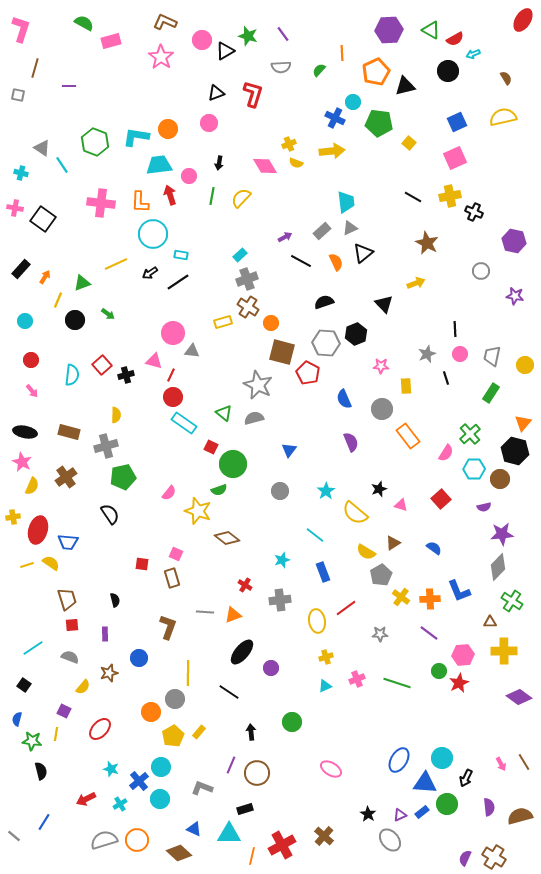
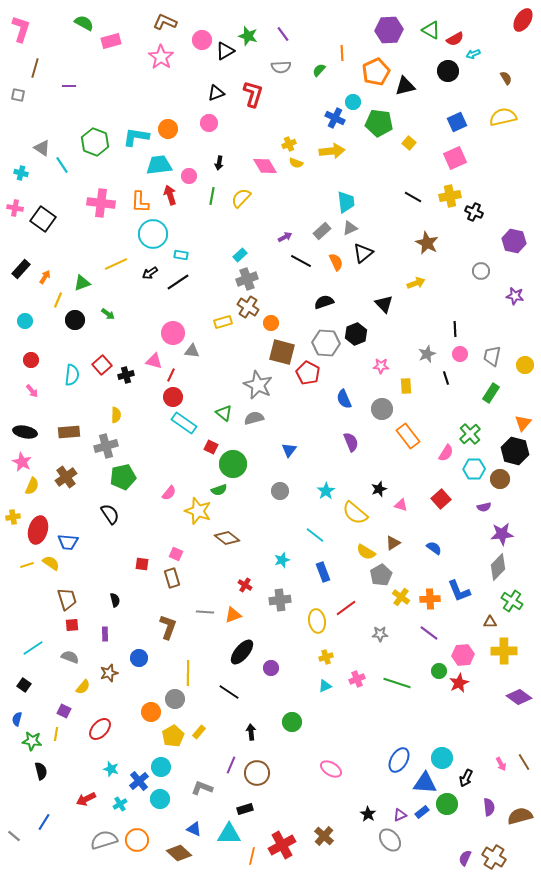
brown rectangle at (69, 432): rotated 20 degrees counterclockwise
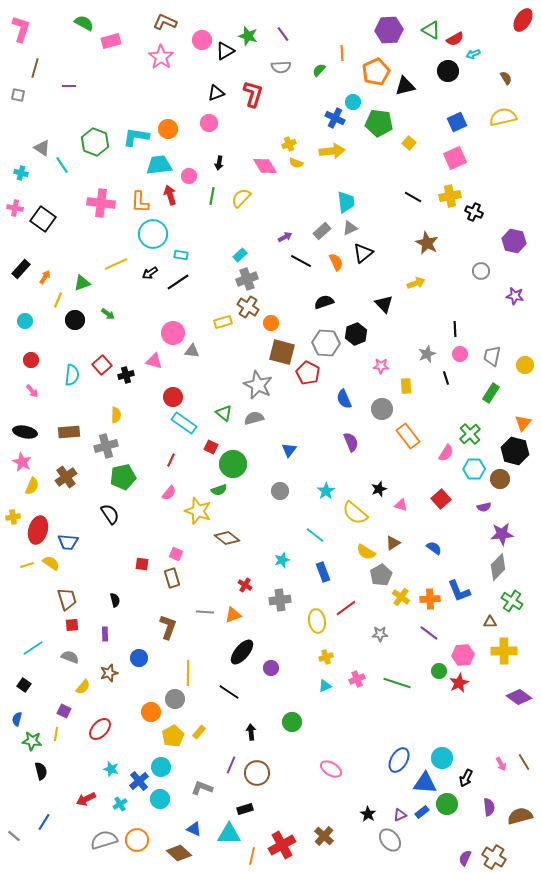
red line at (171, 375): moved 85 px down
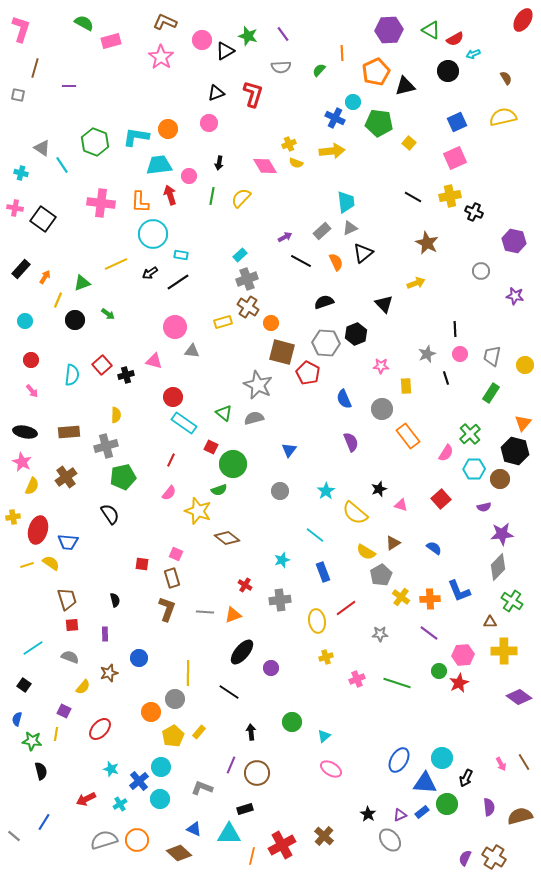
pink circle at (173, 333): moved 2 px right, 6 px up
brown L-shape at (168, 627): moved 1 px left, 18 px up
cyan triangle at (325, 686): moved 1 px left, 50 px down; rotated 16 degrees counterclockwise
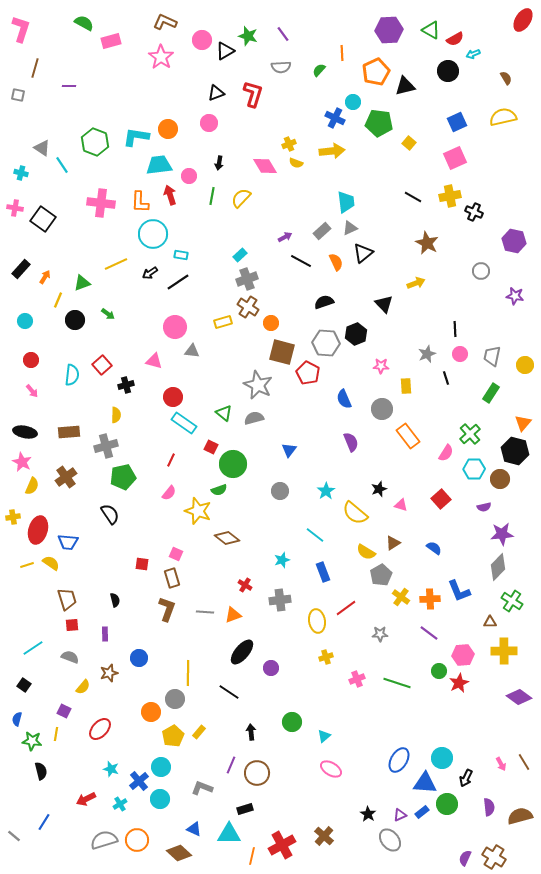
black cross at (126, 375): moved 10 px down
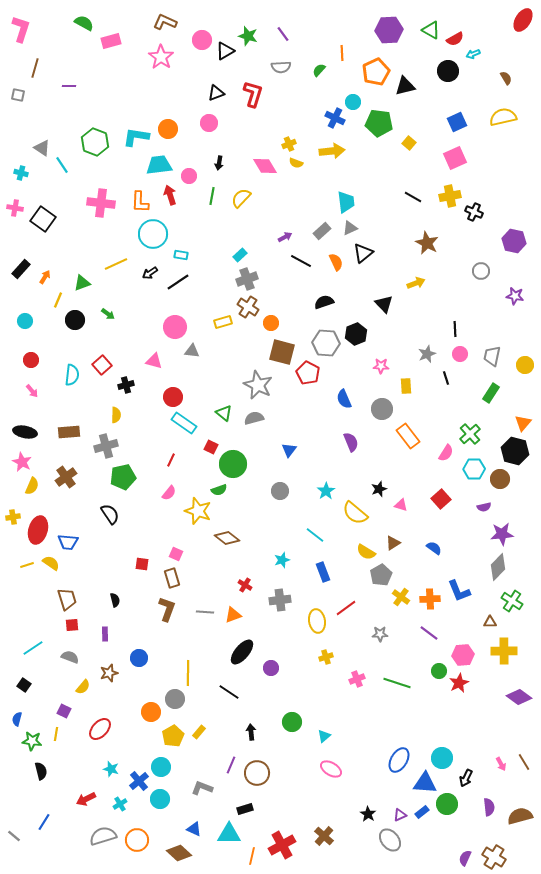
gray semicircle at (104, 840): moved 1 px left, 4 px up
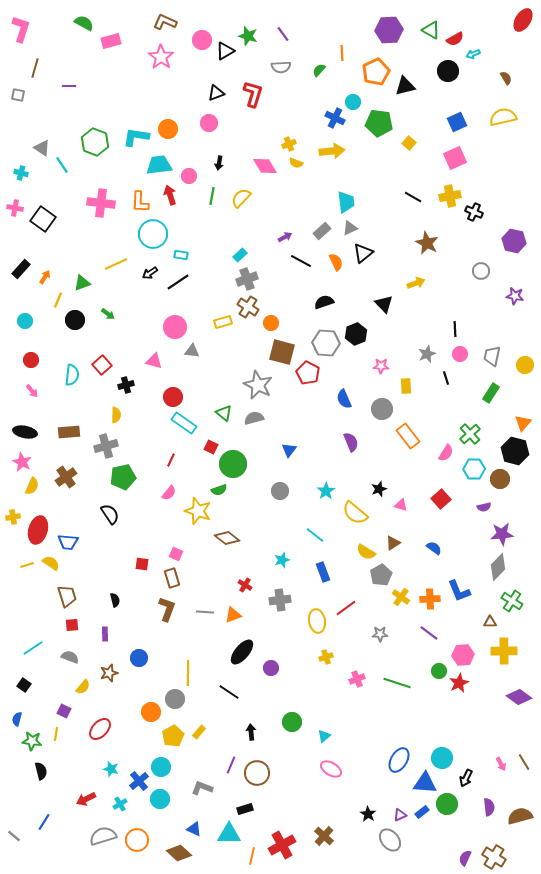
brown trapezoid at (67, 599): moved 3 px up
